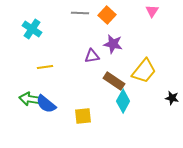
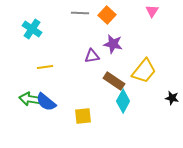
blue semicircle: moved 2 px up
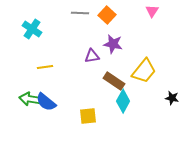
yellow square: moved 5 px right
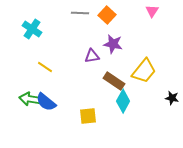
yellow line: rotated 42 degrees clockwise
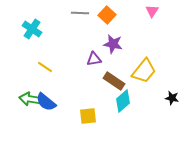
purple triangle: moved 2 px right, 3 px down
cyan diamond: rotated 20 degrees clockwise
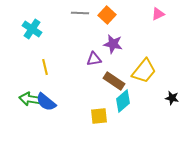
pink triangle: moved 6 px right, 3 px down; rotated 32 degrees clockwise
yellow line: rotated 42 degrees clockwise
yellow square: moved 11 px right
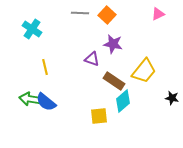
purple triangle: moved 2 px left; rotated 28 degrees clockwise
